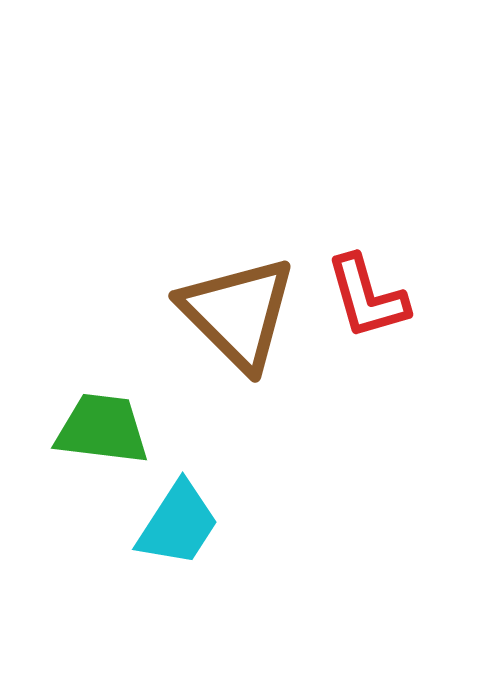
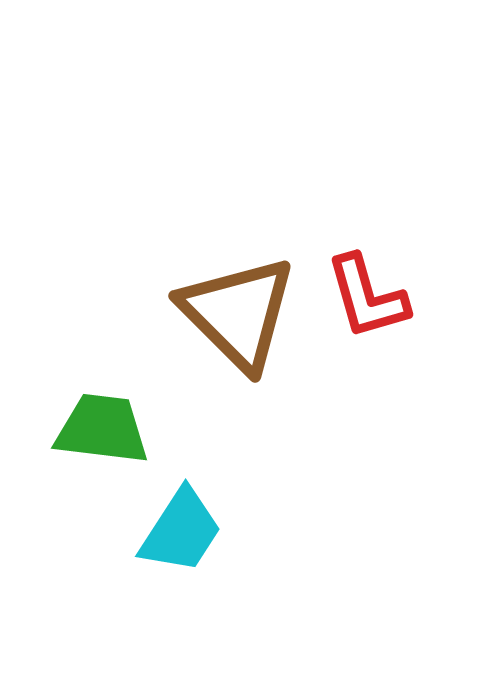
cyan trapezoid: moved 3 px right, 7 px down
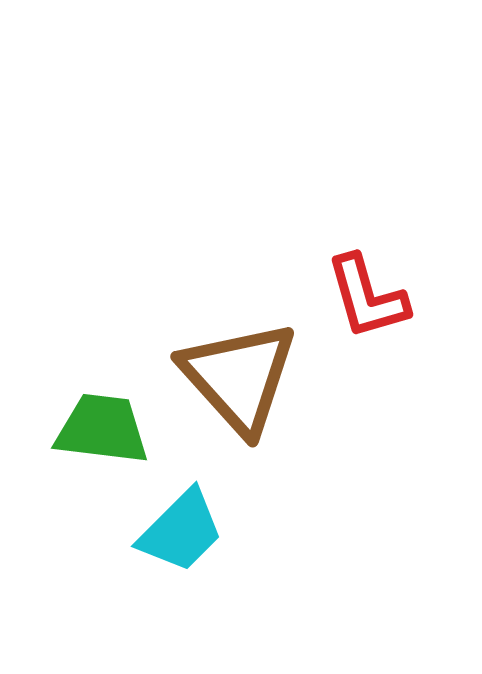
brown triangle: moved 1 px right, 64 px down; rotated 3 degrees clockwise
cyan trapezoid: rotated 12 degrees clockwise
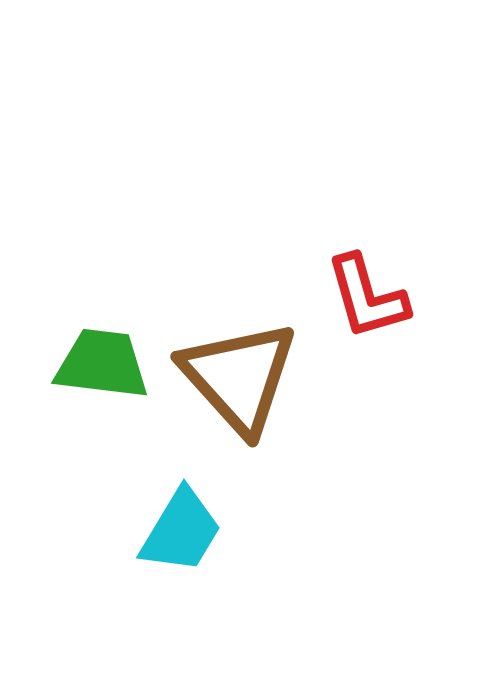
green trapezoid: moved 65 px up
cyan trapezoid: rotated 14 degrees counterclockwise
